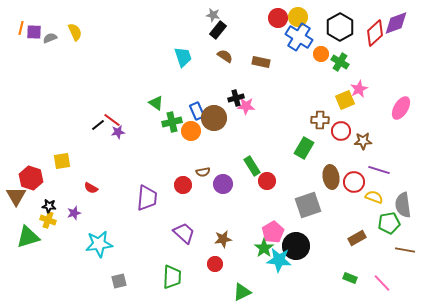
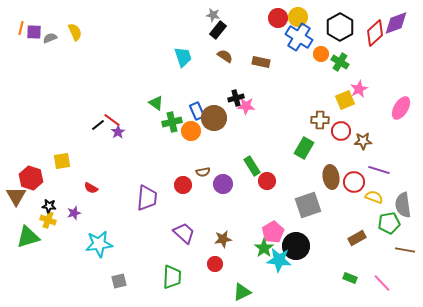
purple star at (118, 132): rotated 24 degrees counterclockwise
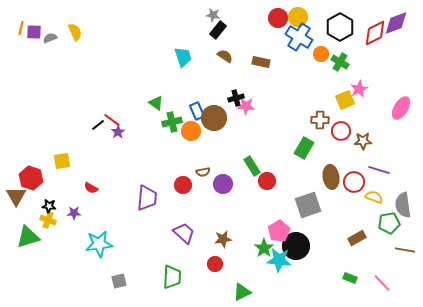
red diamond at (375, 33): rotated 16 degrees clockwise
purple star at (74, 213): rotated 16 degrees clockwise
pink pentagon at (273, 232): moved 6 px right, 1 px up
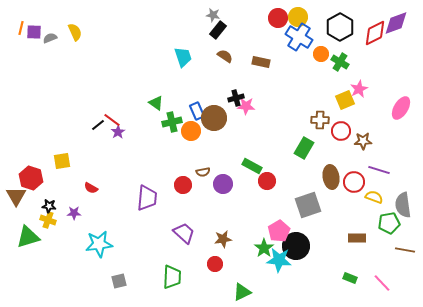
green rectangle at (252, 166): rotated 30 degrees counterclockwise
brown rectangle at (357, 238): rotated 30 degrees clockwise
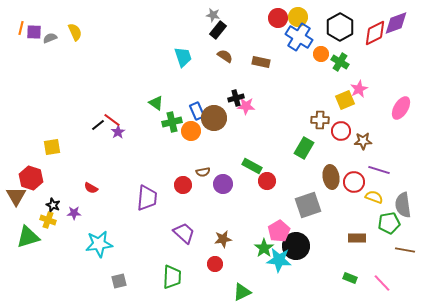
yellow square at (62, 161): moved 10 px left, 14 px up
black star at (49, 206): moved 4 px right, 1 px up; rotated 16 degrees clockwise
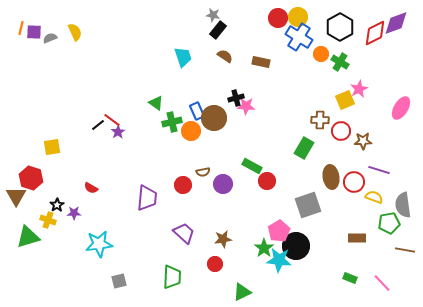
black star at (53, 205): moved 4 px right; rotated 16 degrees clockwise
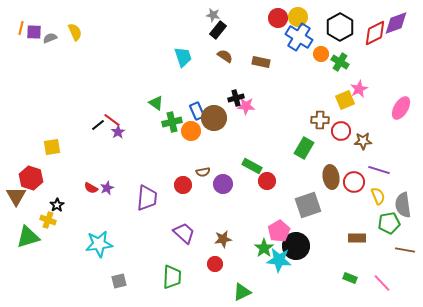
yellow semicircle at (374, 197): moved 4 px right, 1 px up; rotated 48 degrees clockwise
purple star at (74, 213): moved 33 px right, 25 px up; rotated 24 degrees counterclockwise
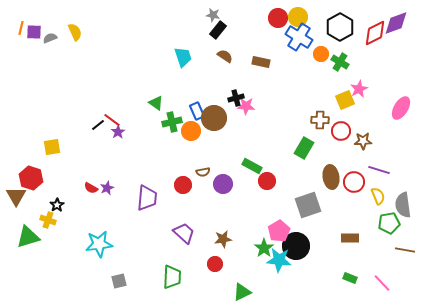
brown rectangle at (357, 238): moved 7 px left
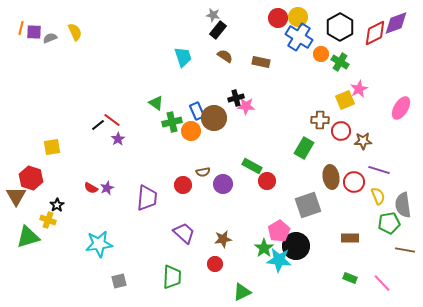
purple star at (118, 132): moved 7 px down
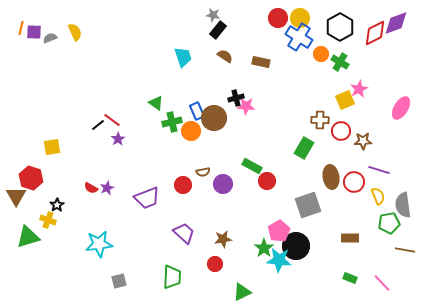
yellow circle at (298, 17): moved 2 px right, 1 px down
purple trapezoid at (147, 198): rotated 64 degrees clockwise
